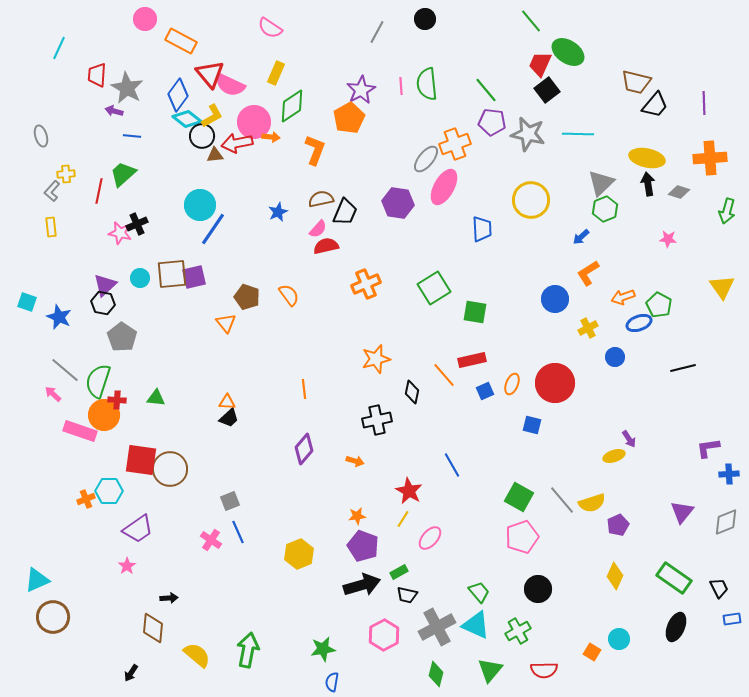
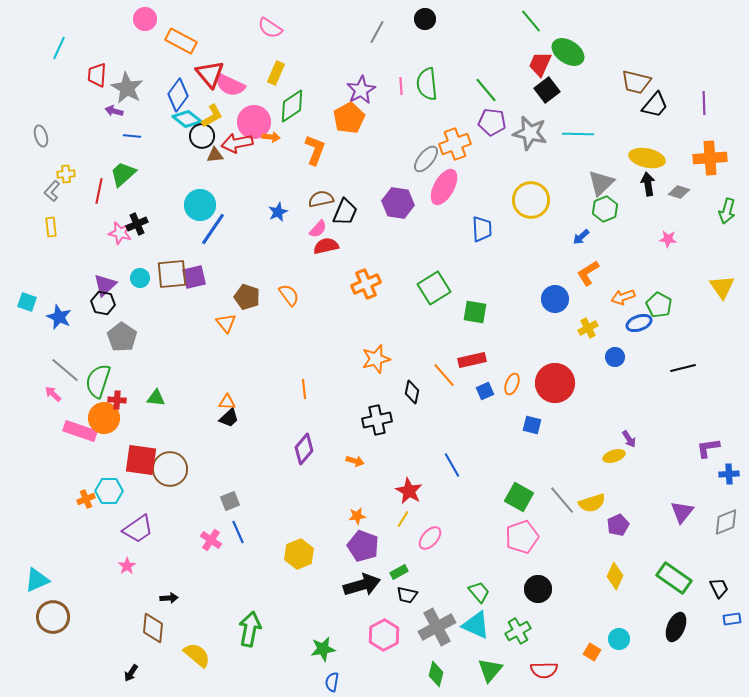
gray star at (528, 134): moved 2 px right, 1 px up
orange circle at (104, 415): moved 3 px down
green arrow at (248, 650): moved 2 px right, 21 px up
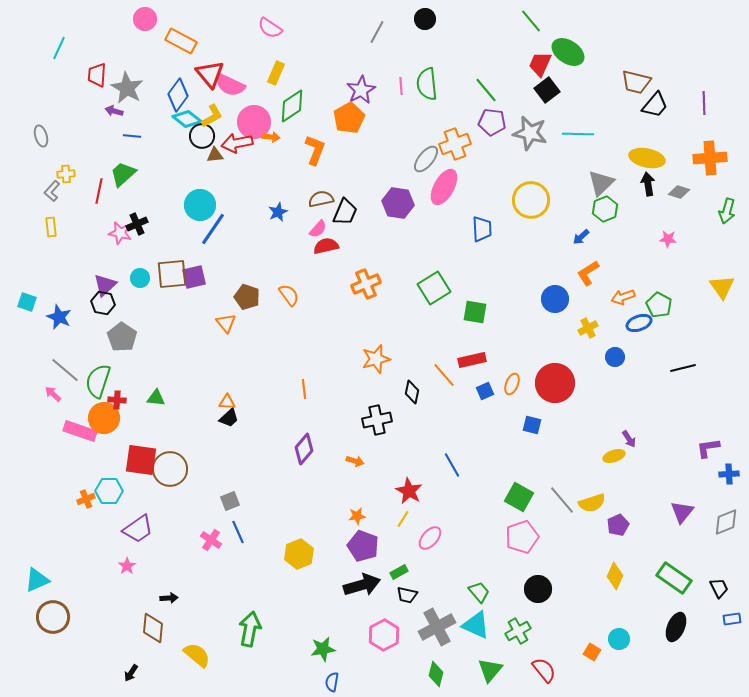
red semicircle at (544, 670): rotated 128 degrees counterclockwise
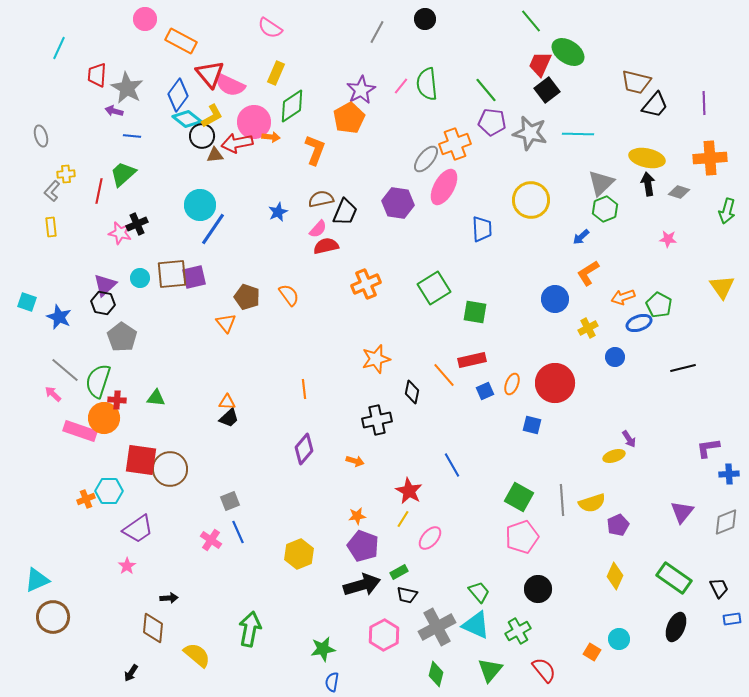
pink line at (401, 86): rotated 42 degrees clockwise
gray line at (562, 500): rotated 36 degrees clockwise
